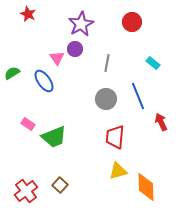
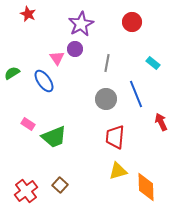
blue line: moved 2 px left, 2 px up
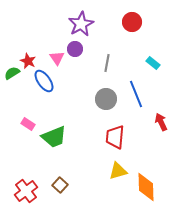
red star: moved 47 px down
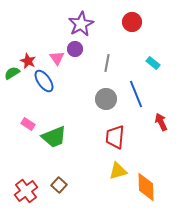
brown square: moved 1 px left
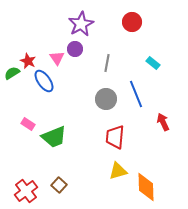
red arrow: moved 2 px right
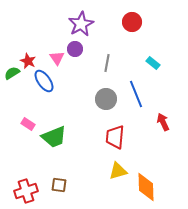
brown square: rotated 35 degrees counterclockwise
red cross: rotated 20 degrees clockwise
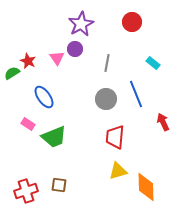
blue ellipse: moved 16 px down
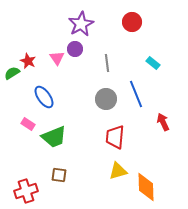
gray line: rotated 18 degrees counterclockwise
brown square: moved 10 px up
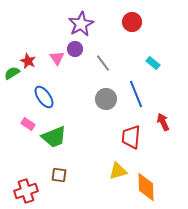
gray line: moved 4 px left; rotated 30 degrees counterclockwise
red trapezoid: moved 16 px right
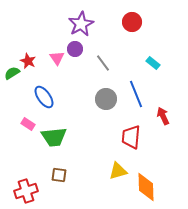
red arrow: moved 6 px up
green trapezoid: rotated 16 degrees clockwise
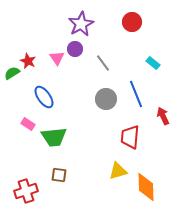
red trapezoid: moved 1 px left
